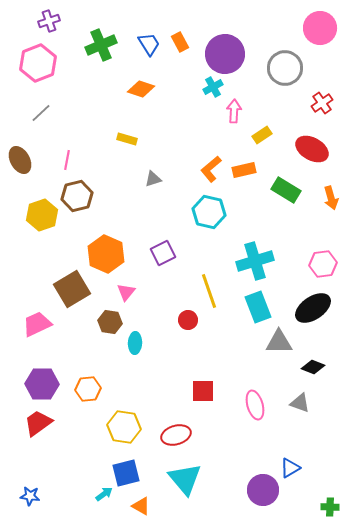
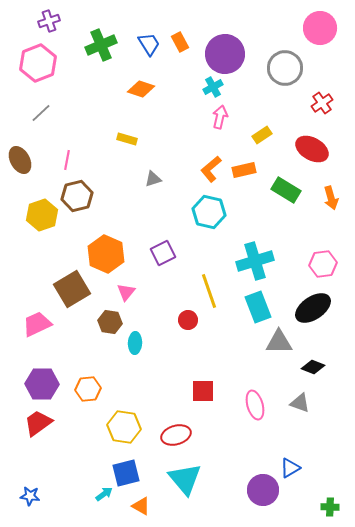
pink arrow at (234, 111): moved 14 px left, 6 px down; rotated 10 degrees clockwise
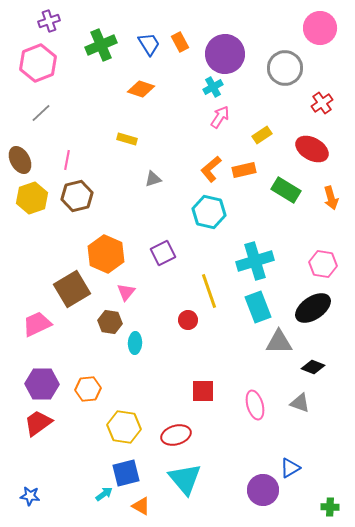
pink arrow at (220, 117): rotated 20 degrees clockwise
yellow hexagon at (42, 215): moved 10 px left, 17 px up
pink hexagon at (323, 264): rotated 16 degrees clockwise
